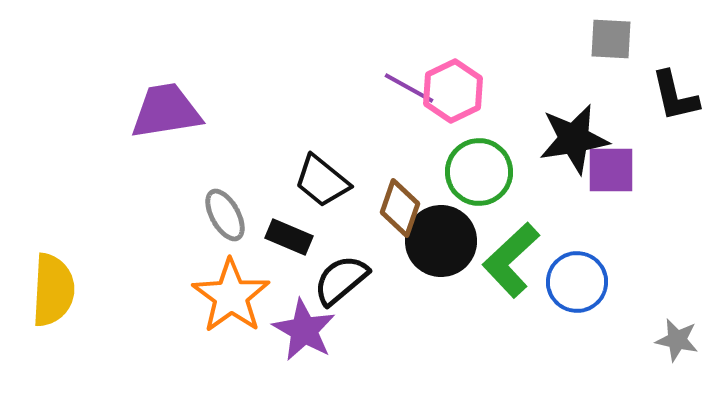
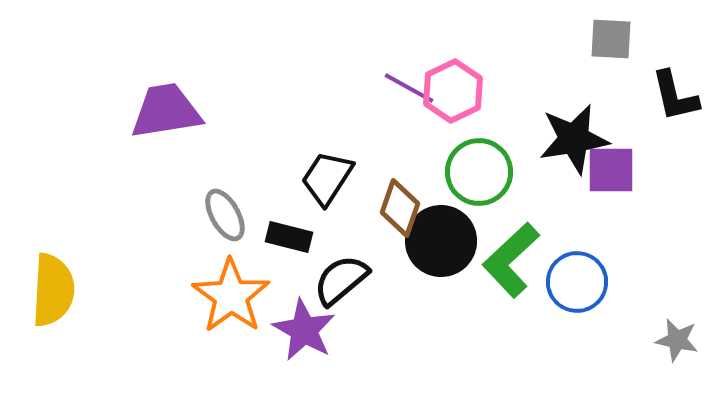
black trapezoid: moved 5 px right, 3 px up; rotated 84 degrees clockwise
black rectangle: rotated 9 degrees counterclockwise
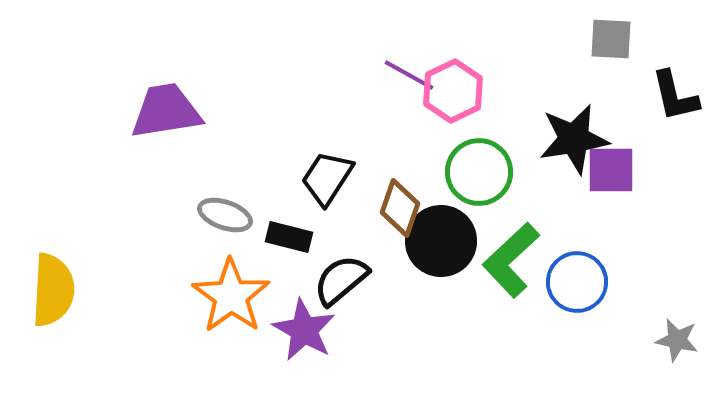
purple line: moved 13 px up
gray ellipse: rotated 42 degrees counterclockwise
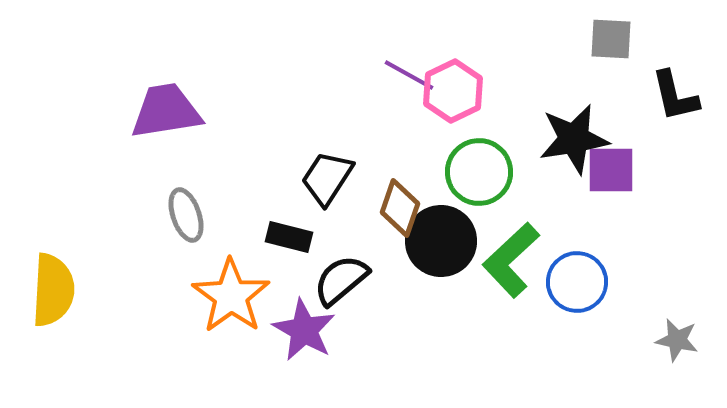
gray ellipse: moved 39 px left; rotated 52 degrees clockwise
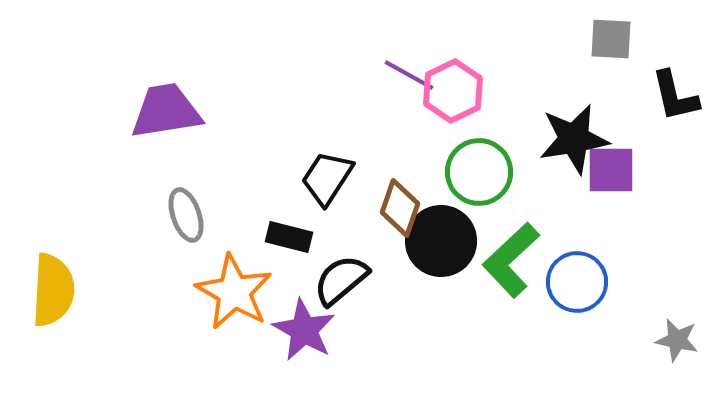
orange star: moved 3 px right, 4 px up; rotated 6 degrees counterclockwise
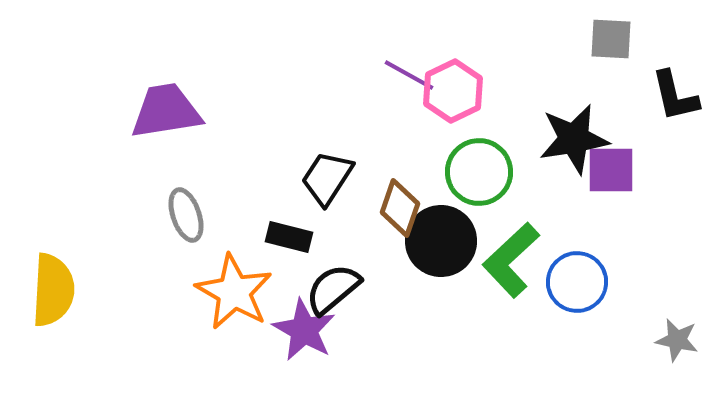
black semicircle: moved 8 px left, 9 px down
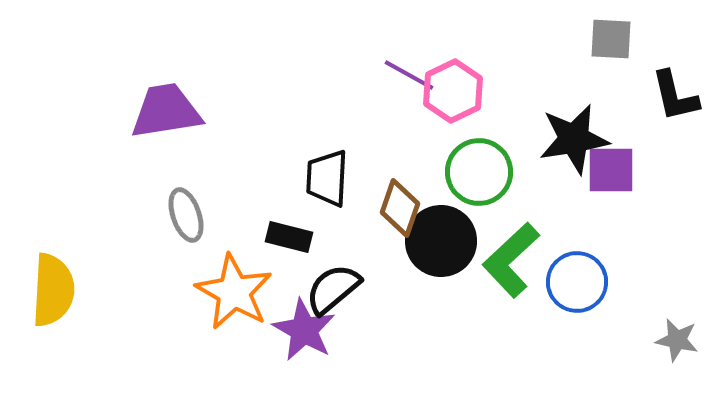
black trapezoid: rotated 30 degrees counterclockwise
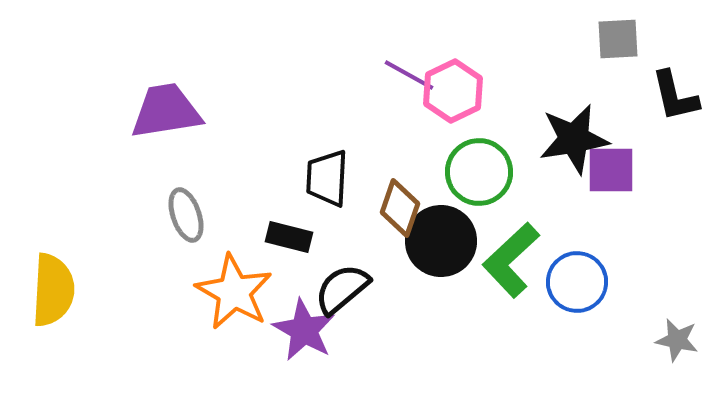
gray square: moved 7 px right; rotated 6 degrees counterclockwise
black semicircle: moved 9 px right
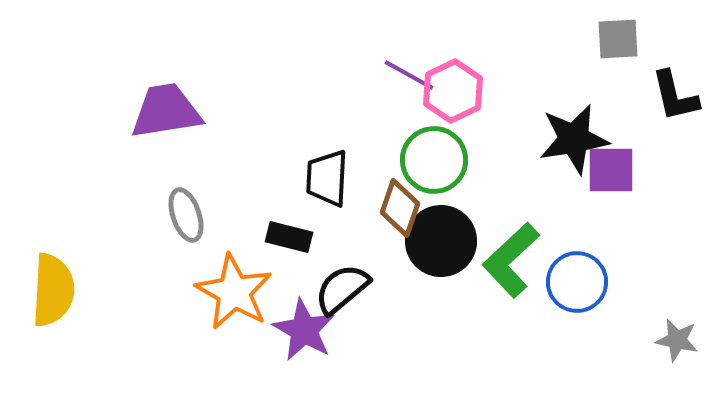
green circle: moved 45 px left, 12 px up
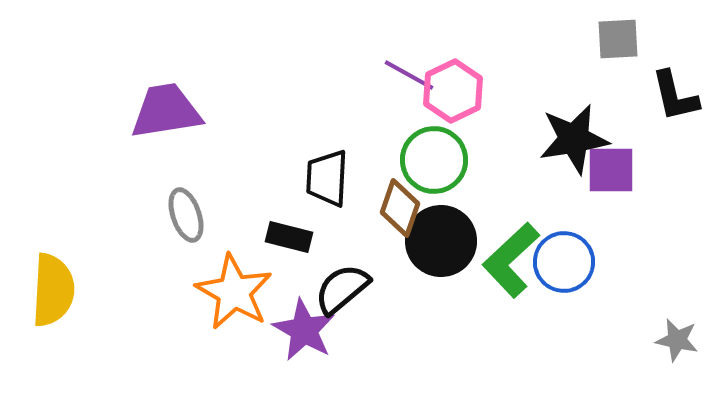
blue circle: moved 13 px left, 20 px up
